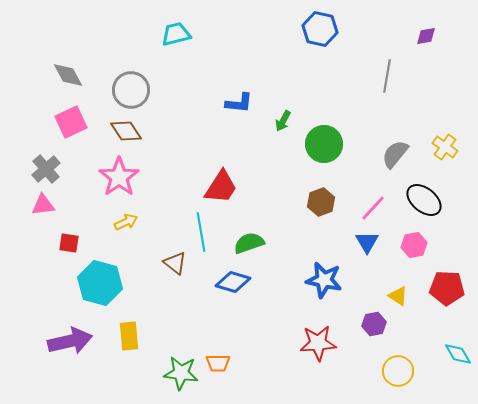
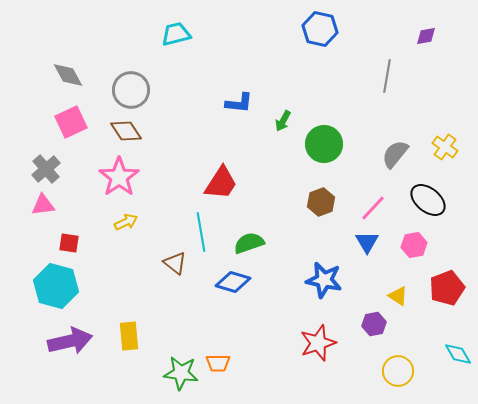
red trapezoid: moved 4 px up
black ellipse: moved 4 px right
cyan hexagon: moved 44 px left, 3 px down
red pentagon: rotated 24 degrees counterclockwise
red star: rotated 15 degrees counterclockwise
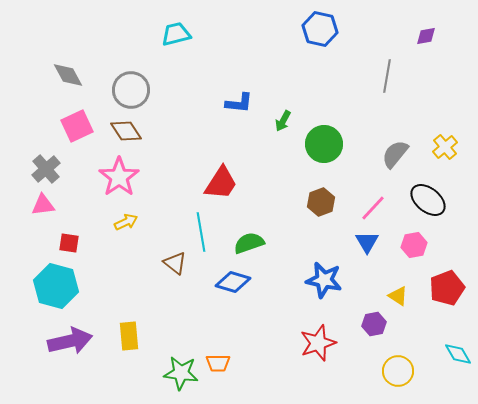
pink square: moved 6 px right, 4 px down
yellow cross: rotated 15 degrees clockwise
